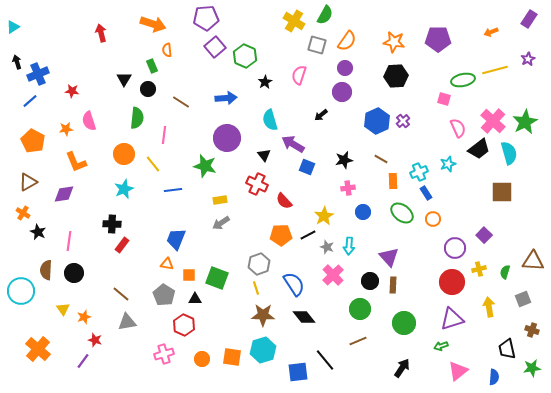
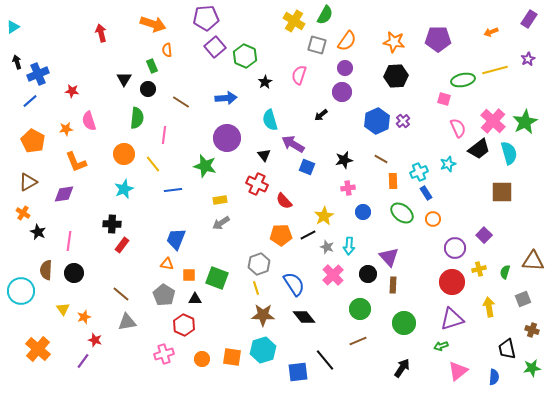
black circle at (370, 281): moved 2 px left, 7 px up
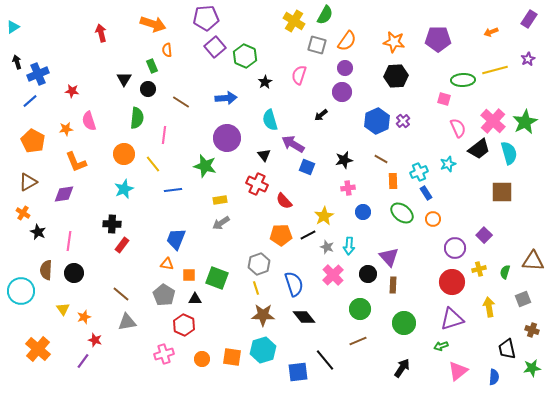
green ellipse at (463, 80): rotated 10 degrees clockwise
blue semicircle at (294, 284): rotated 15 degrees clockwise
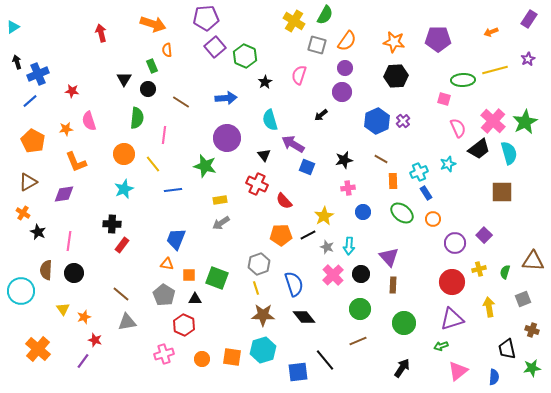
purple circle at (455, 248): moved 5 px up
black circle at (368, 274): moved 7 px left
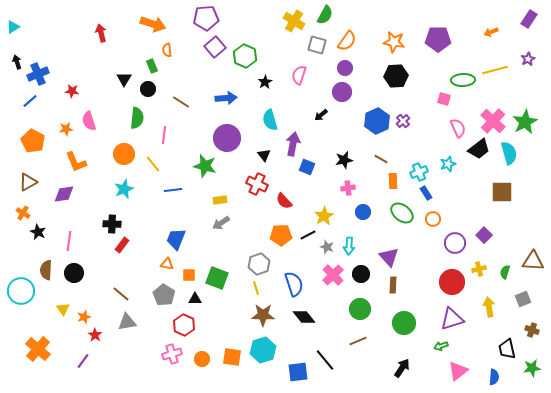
purple arrow at (293, 144): rotated 70 degrees clockwise
red star at (95, 340): moved 5 px up; rotated 16 degrees clockwise
pink cross at (164, 354): moved 8 px right
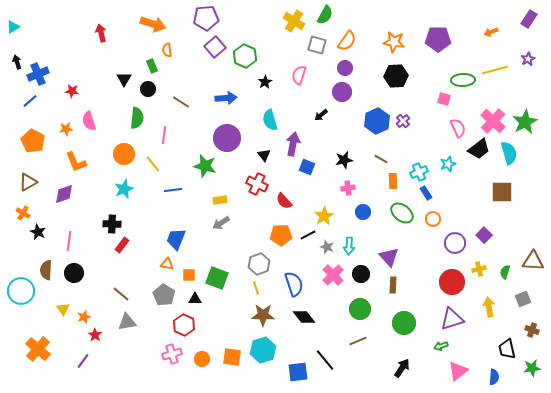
purple diamond at (64, 194): rotated 10 degrees counterclockwise
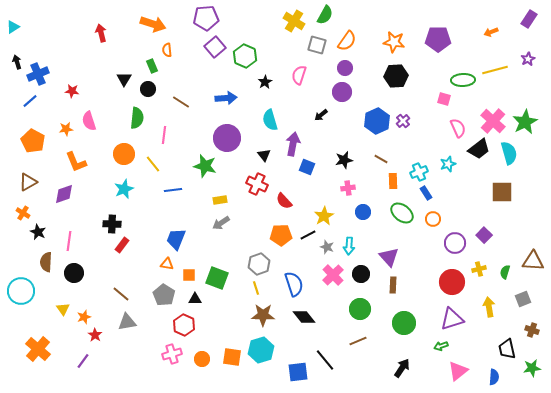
brown semicircle at (46, 270): moved 8 px up
cyan hexagon at (263, 350): moved 2 px left
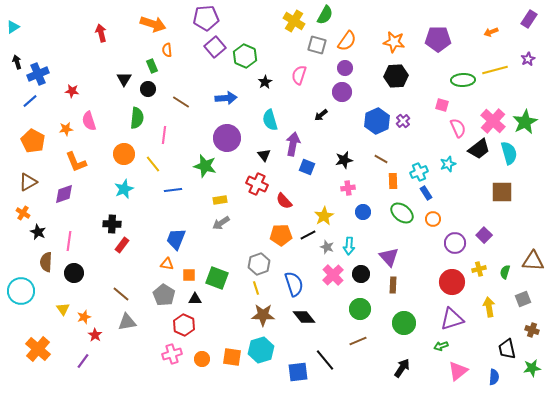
pink square at (444, 99): moved 2 px left, 6 px down
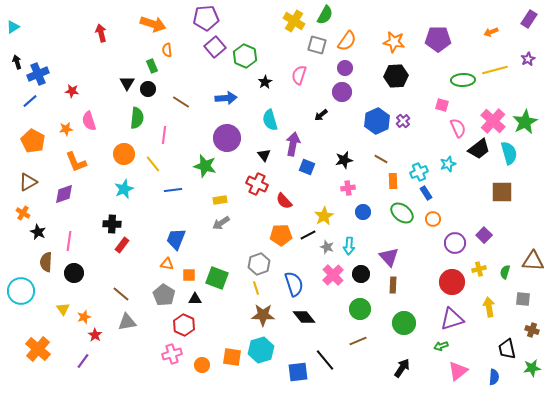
black triangle at (124, 79): moved 3 px right, 4 px down
gray square at (523, 299): rotated 28 degrees clockwise
orange circle at (202, 359): moved 6 px down
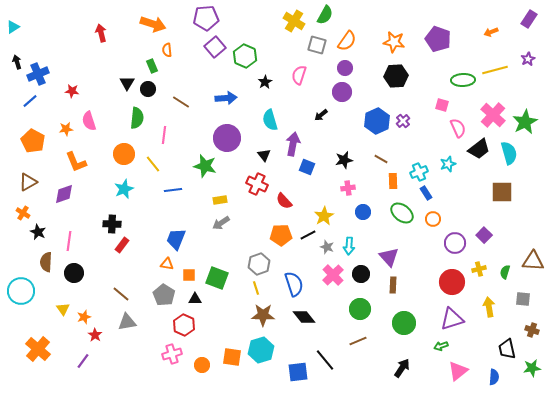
purple pentagon at (438, 39): rotated 20 degrees clockwise
pink cross at (493, 121): moved 6 px up
